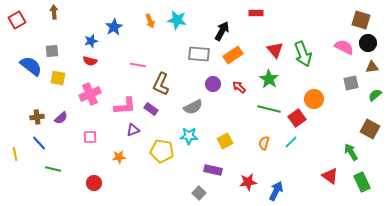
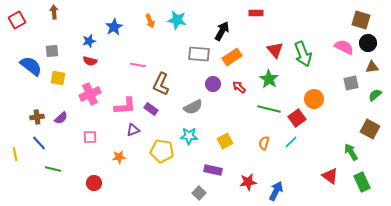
blue star at (91, 41): moved 2 px left
orange rectangle at (233, 55): moved 1 px left, 2 px down
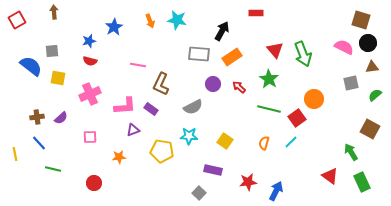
yellow square at (225, 141): rotated 28 degrees counterclockwise
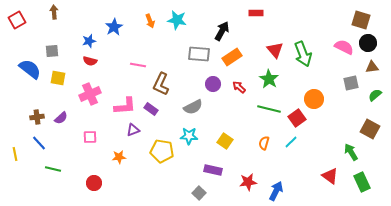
blue semicircle at (31, 66): moved 1 px left, 3 px down
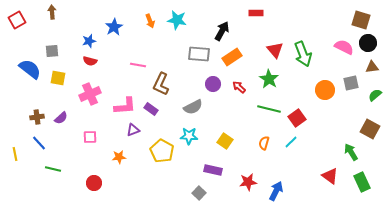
brown arrow at (54, 12): moved 2 px left
orange circle at (314, 99): moved 11 px right, 9 px up
yellow pentagon at (162, 151): rotated 20 degrees clockwise
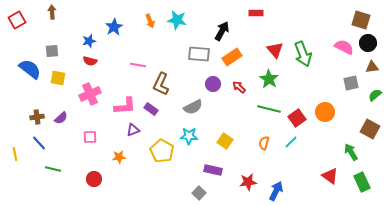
orange circle at (325, 90): moved 22 px down
red circle at (94, 183): moved 4 px up
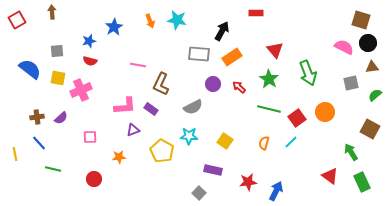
gray square at (52, 51): moved 5 px right
green arrow at (303, 54): moved 5 px right, 19 px down
pink cross at (90, 94): moved 9 px left, 4 px up
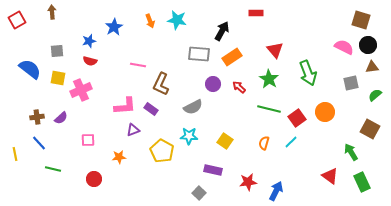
black circle at (368, 43): moved 2 px down
pink square at (90, 137): moved 2 px left, 3 px down
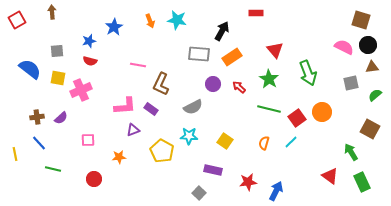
orange circle at (325, 112): moved 3 px left
